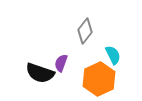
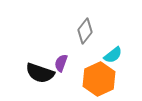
cyan semicircle: rotated 78 degrees clockwise
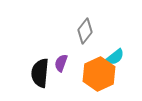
cyan semicircle: moved 2 px right, 2 px down
black semicircle: rotated 76 degrees clockwise
orange hexagon: moved 5 px up
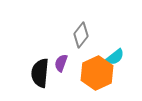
gray diamond: moved 4 px left, 4 px down
orange hexagon: moved 2 px left, 1 px up
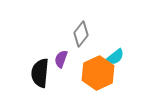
gray diamond: moved 1 px up
purple semicircle: moved 4 px up
orange hexagon: moved 1 px right
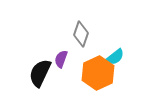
gray diamond: rotated 20 degrees counterclockwise
black semicircle: rotated 20 degrees clockwise
